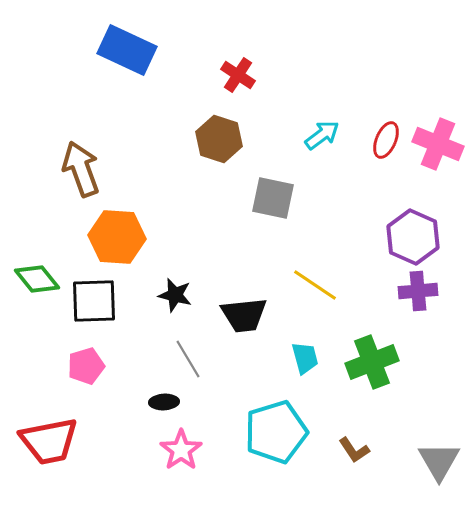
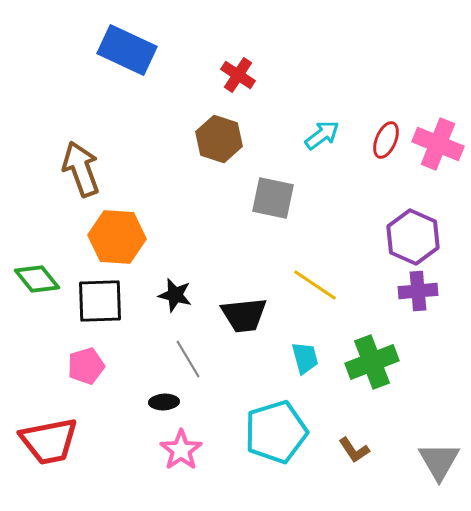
black square: moved 6 px right
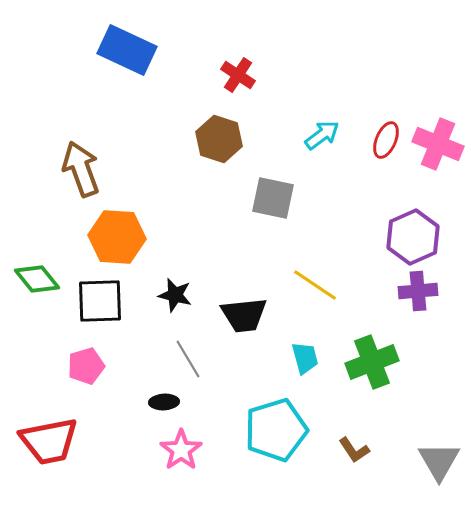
purple hexagon: rotated 12 degrees clockwise
cyan pentagon: moved 2 px up
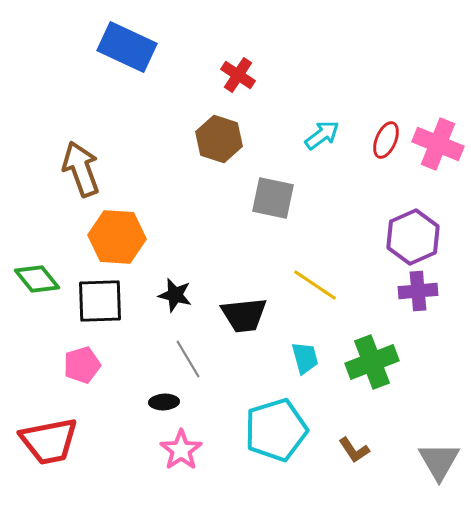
blue rectangle: moved 3 px up
pink pentagon: moved 4 px left, 1 px up
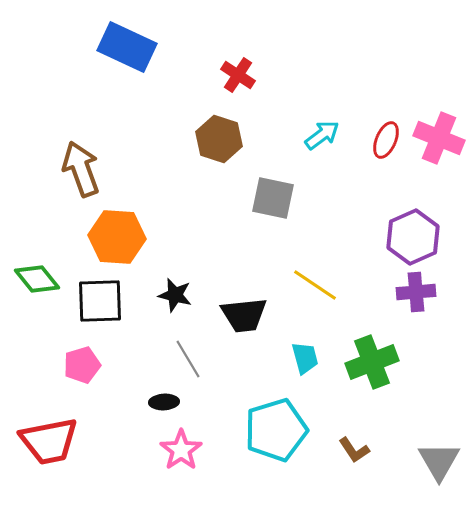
pink cross: moved 1 px right, 6 px up
purple cross: moved 2 px left, 1 px down
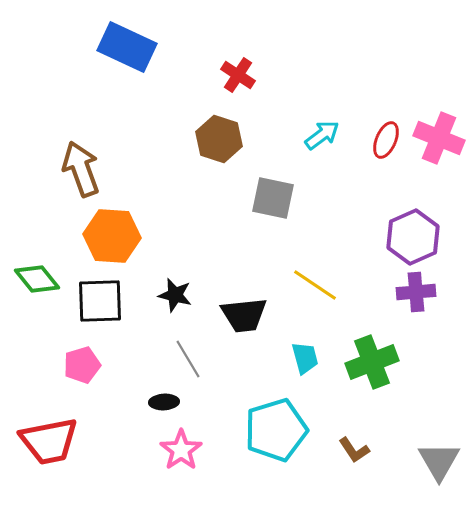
orange hexagon: moved 5 px left, 1 px up
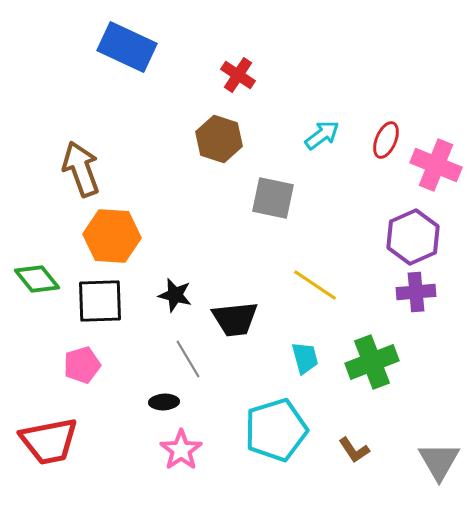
pink cross: moved 3 px left, 27 px down
black trapezoid: moved 9 px left, 4 px down
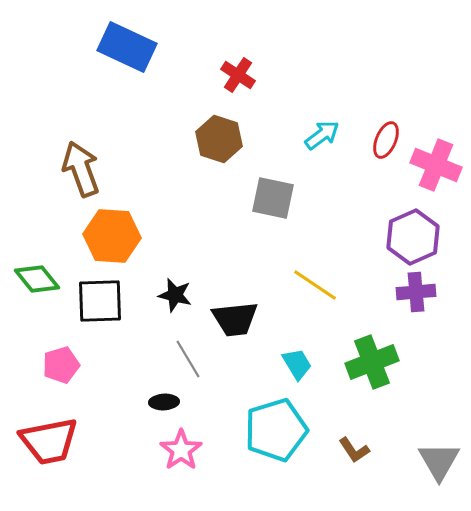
cyan trapezoid: moved 8 px left, 6 px down; rotated 16 degrees counterclockwise
pink pentagon: moved 21 px left
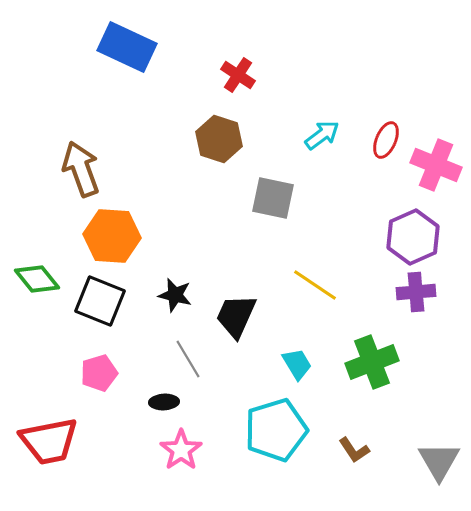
black square: rotated 24 degrees clockwise
black trapezoid: moved 1 px right, 3 px up; rotated 120 degrees clockwise
pink pentagon: moved 38 px right, 8 px down
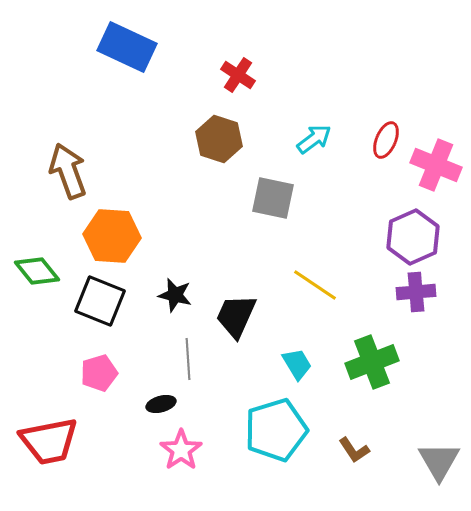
cyan arrow: moved 8 px left, 4 px down
brown arrow: moved 13 px left, 2 px down
green diamond: moved 8 px up
gray line: rotated 27 degrees clockwise
black ellipse: moved 3 px left, 2 px down; rotated 12 degrees counterclockwise
